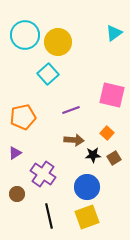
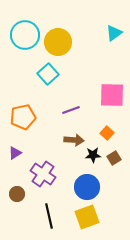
pink square: rotated 12 degrees counterclockwise
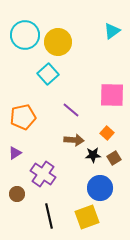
cyan triangle: moved 2 px left, 2 px up
purple line: rotated 60 degrees clockwise
blue circle: moved 13 px right, 1 px down
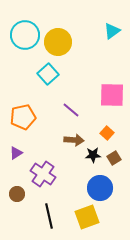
purple triangle: moved 1 px right
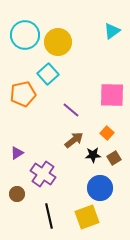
orange pentagon: moved 23 px up
brown arrow: rotated 42 degrees counterclockwise
purple triangle: moved 1 px right
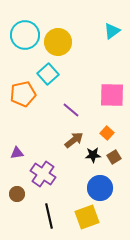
purple triangle: rotated 24 degrees clockwise
brown square: moved 1 px up
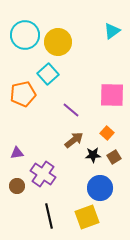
brown circle: moved 8 px up
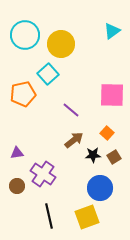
yellow circle: moved 3 px right, 2 px down
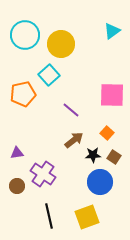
cyan square: moved 1 px right, 1 px down
brown square: rotated 24 degrees counterclockwise
blue circle: moved 6 px up
